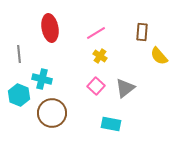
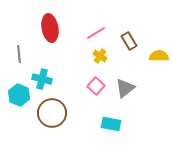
brown rectangle: moved 13 px left, 9 px down; rotated 36 degrees counterclockwise
yellow semicircle: rotated 132 degrees clockwise
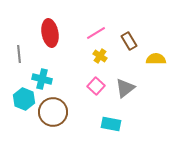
red ellipse: moved 5 px down
yellow semicircle: moved 3 px left, 3 px down
cyan hexagon: moved 5 px right, 4 px down
brown circle: moved 1 px right, 1 px up
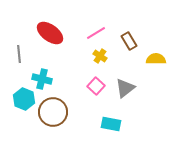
red ellipse: rotated 44 degrees counterclockwise
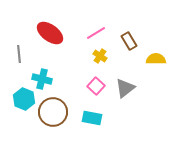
cyan rectangle: moved 19 px left, 6 px up
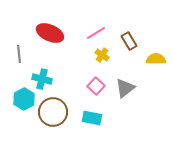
red ellipse: rotated 12 degrees counterclockwise
yellow cross: moved 2 px right, 1 px up
cyan hexagon: rotated 10 degrees clockwise
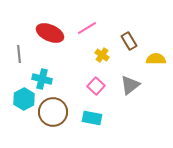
pink line: moved 9 px left, 5 px up
gray triangle: moved 5 px right, 3 px up
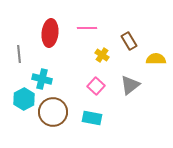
pink line: rotated 30 degrees clockwise
red ellipse: rotated 72 degrees clockwise
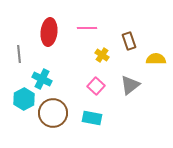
red ellipse: moved 1 px left, 1 px up
brown rectangle: rotated 12 degrees clockwise
cyan cross: rotated 12 degrees clockwise
brown circle: moved 1 px down
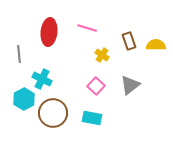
pink line: rotated 18 degrees clockwise
yellow semicircle: moved 14 px up
